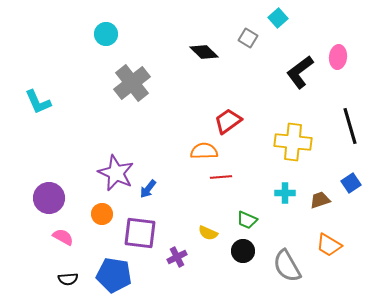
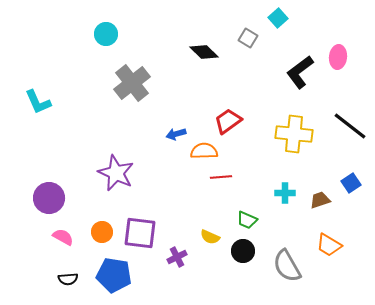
black line: rotated 36 degrees counterclockwise
yellow cross: moved 1 px right, 8 px up
blue arrow: moved 28 px right, 55 px up; rotated 36 degrees clockwise
orange circle: moved 18 px down
yellow semicircle: moved 2 px right, 4 px down
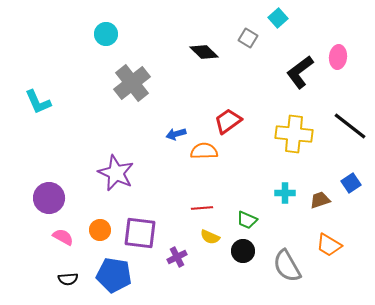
red line: moved 19 px left, 31 px down
orange circle: moved 2 px left, 2 px up
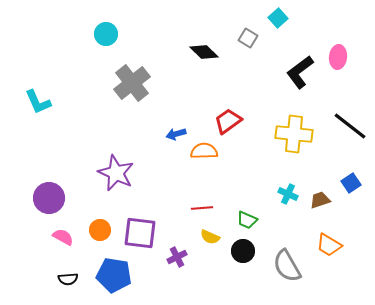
cyan cross: moved 3 px right, 1 px down; rotated 24 degrees clockwise
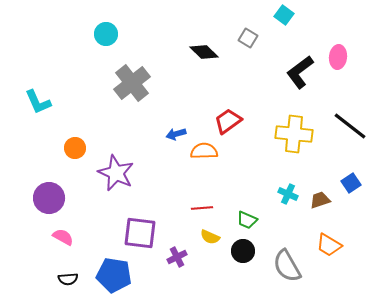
cyan square: moved 6 px right, 3 px up; rotated 12 degrees counterclockwise
orange circle: moved 25 px left, 82 px up
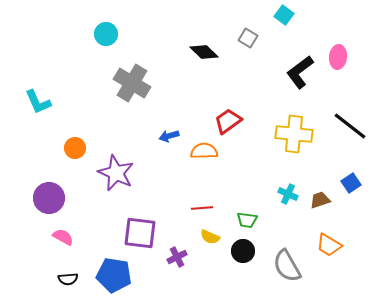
gray cross: rotated 21 degrees counterclockwise
blue arrow: moved 7 px left, 2 px down
green trapezoid: rotated 15 degrees counterclockwise
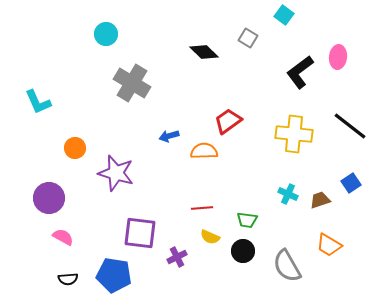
purple star: rotated 9 degrees counterclockwise
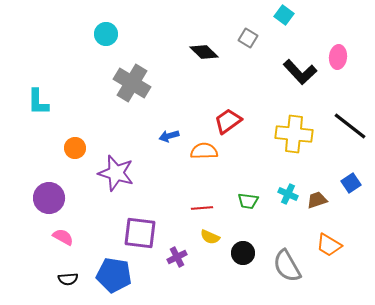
black L-shape: rotated 96 degrees counterclockwise
cyan L-shape: rotated 24 degrees clockwise
brown trapezoid: moved 3 px left
green trapezoid: moved 1 px right, 19 px up
black circle: moved 2 px down
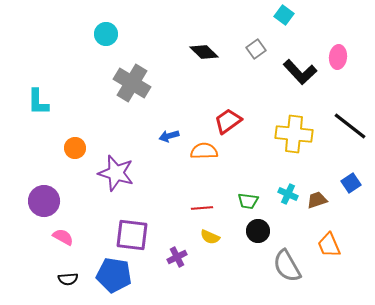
gray square: moved 8 px right, 11 px down; rotated 24 degrees clockwise
purple circle: moved 5 px left, 3 px down
purple square: moved 8 px left, 2 px down
orange trapezoid: rotated 36 degrees clockwise
black circle: moved 15 px right, 22 px up
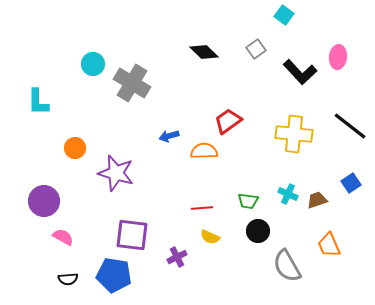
cyan circle: moved 13 px left, 30 px down
